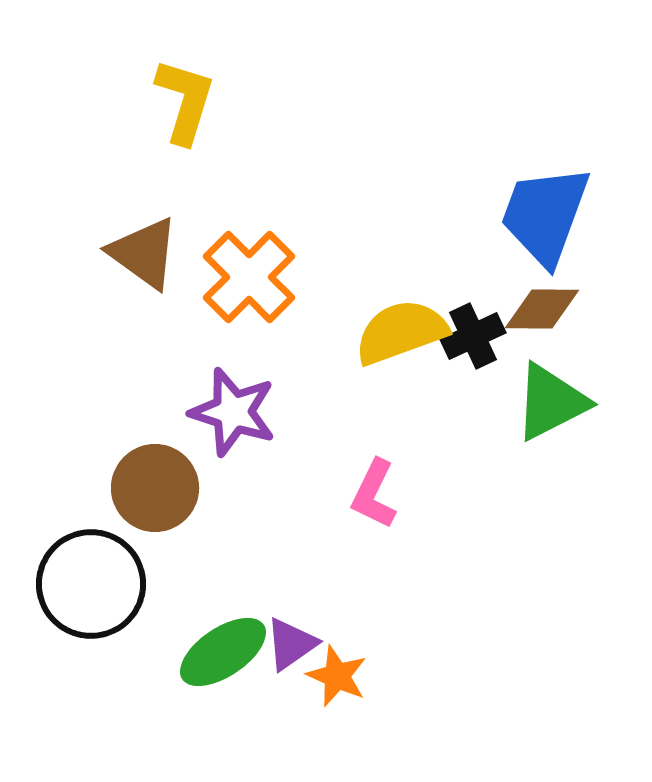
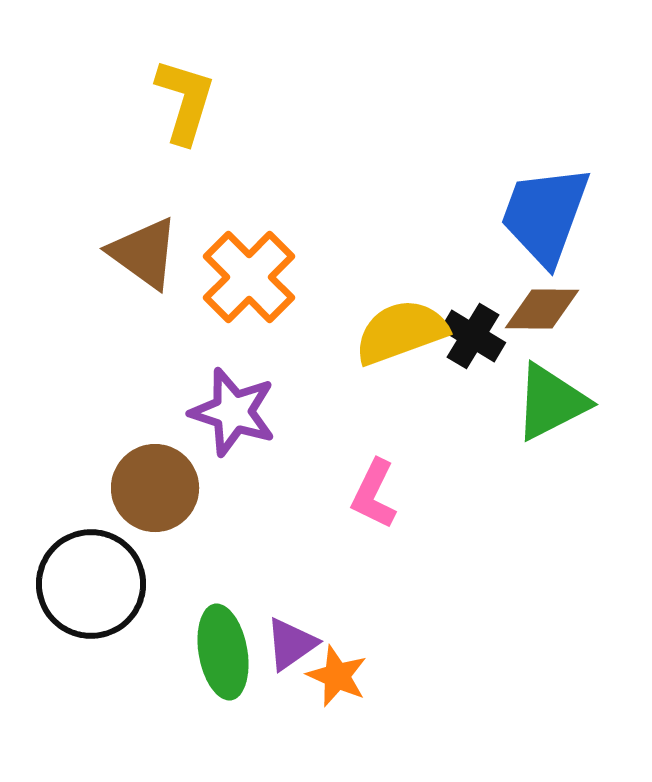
black cross: rotated 34 degrees counterclockwise
green ellipse: rotated 66 degrees counterclockwise
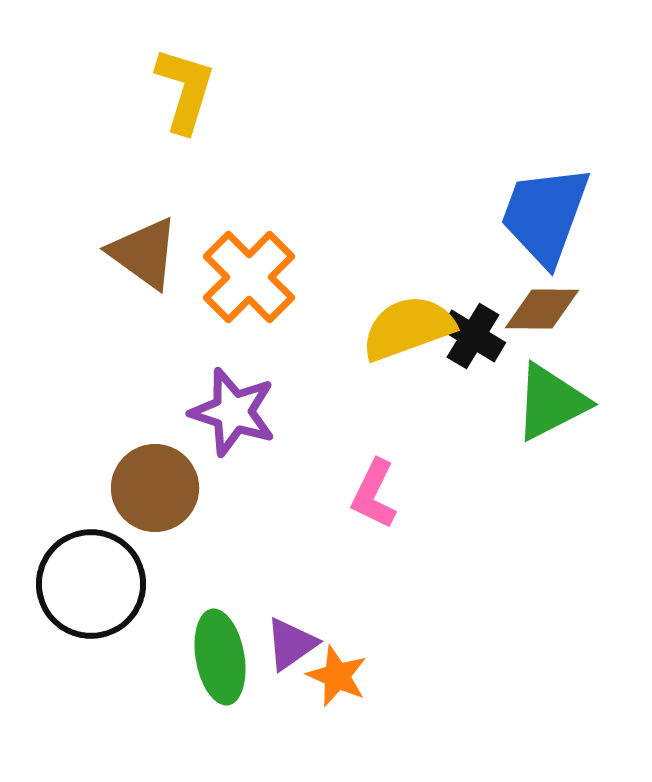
yellow L-shape: moved 11 px up
yellow semicircle: moved 7 px right, 4 px up
green ellipse: moved 3 px left, 5 px down
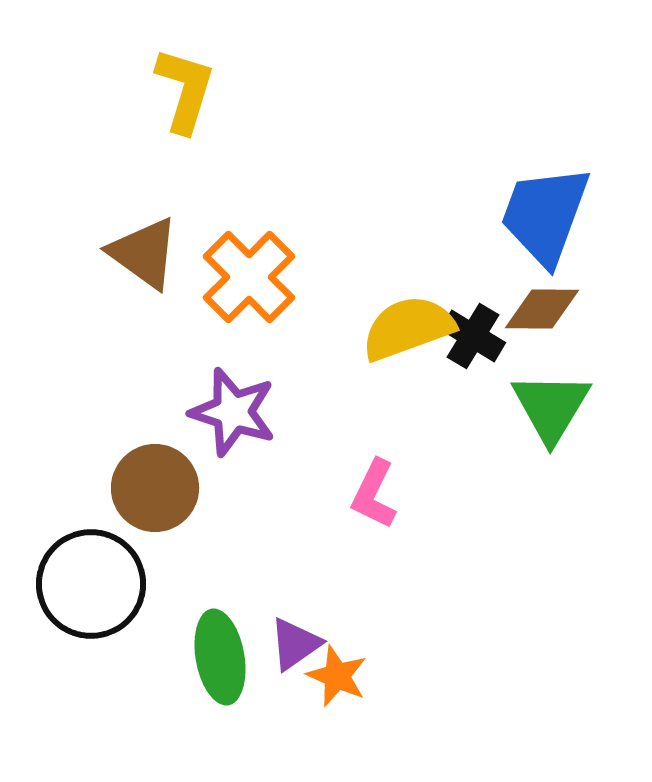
green triangle: moved 5 px down; rotated 32 degrees counterclockwise
purple triangle: moved 4 px right
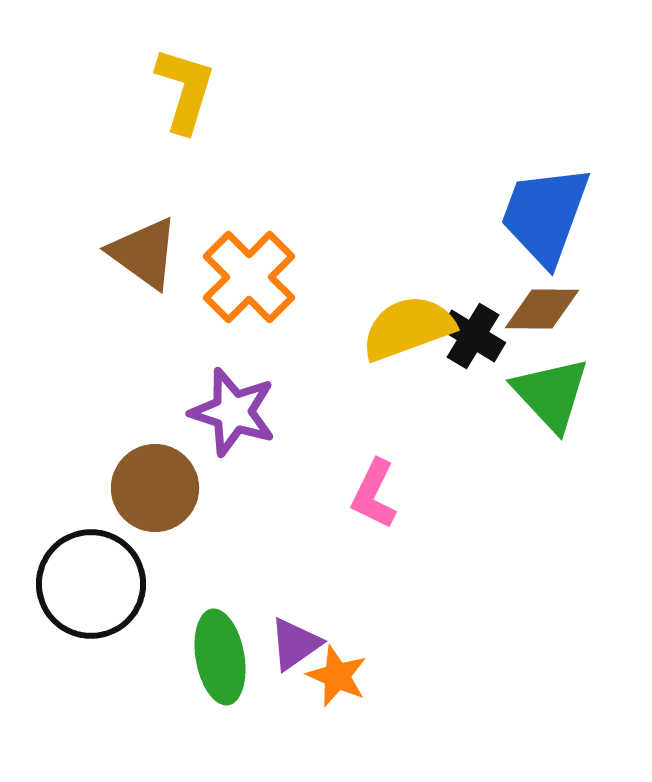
green triangle: moved 13 px up; rotated 14 degrees counterclockwise
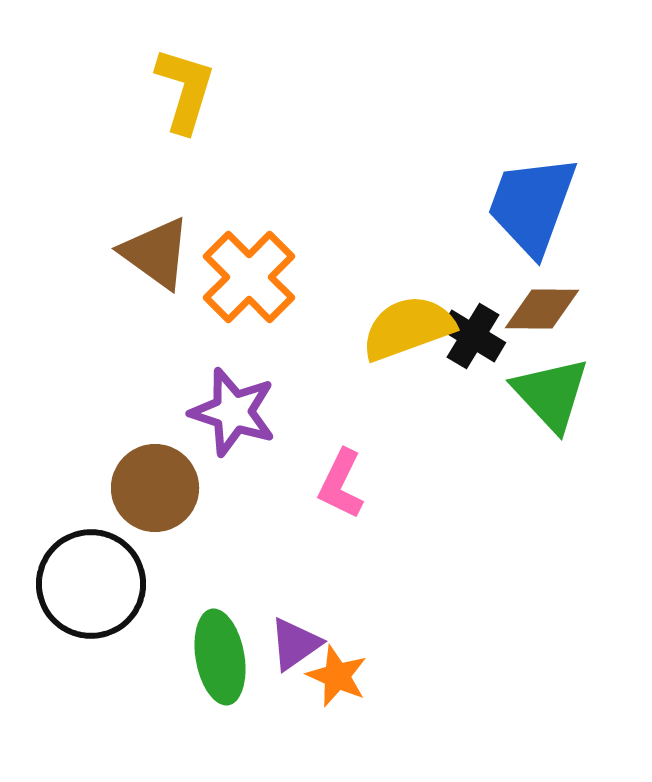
blue trapezoid: moved 13 px left, 10 px up
brown triangle: moved 12 px right
pink L-shape: moved 33 px left, 10 px up
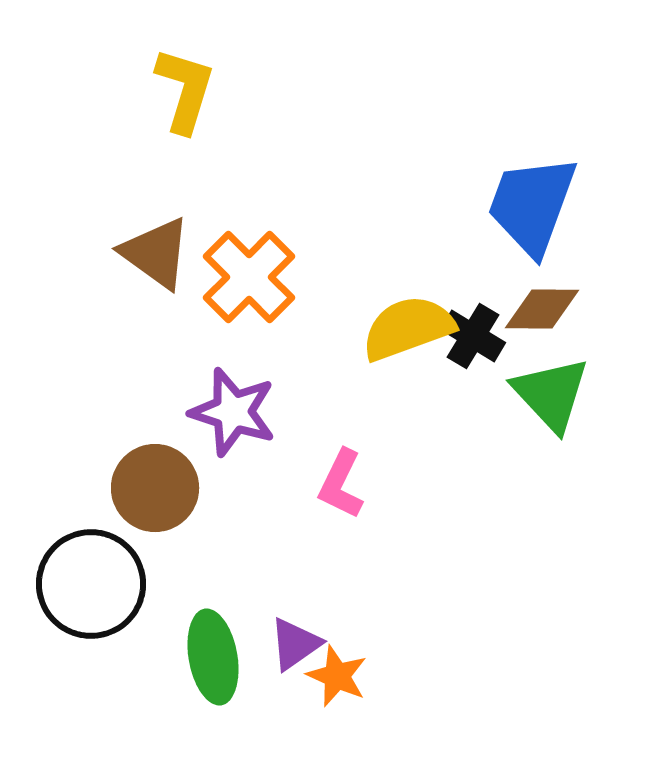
green ellipse: moved 7 px left
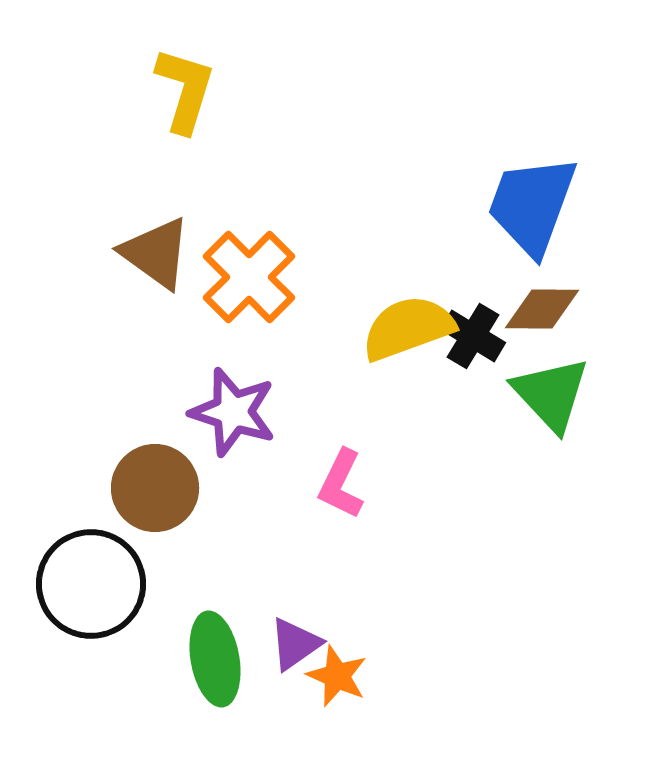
green ellipse: moved 2 px right, 2 px down
